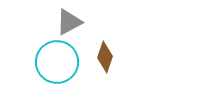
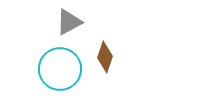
cyan circle: moved 3 px right, 7 px down
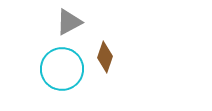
cyan circle: moved 2 px right
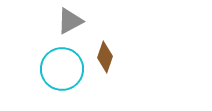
gray triangle: moved 1 px right, 1 px up
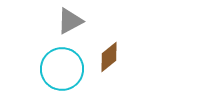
brown diamond: moved 4 px right; rotated 32 degrees clockwise
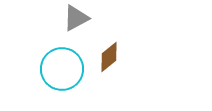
gray triangle: moved 6 px right, 3 px up
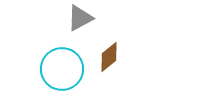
gray triangle: moved 4 px right
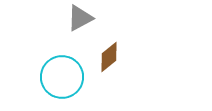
cyan circle: moved 8 px down
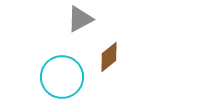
gray triangle: moved 1 px down
